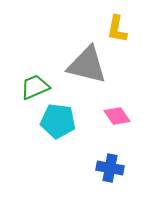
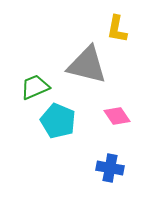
cyan pentagon: rotated 16 degrees clockwise
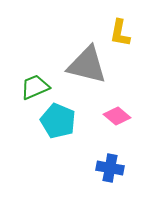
yellow L-shape: moved 3 px right, 4 px down
pink diamond: rotated 16 degrees counterclockwise
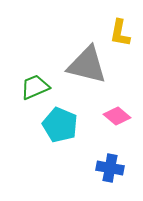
cyan pentagon: moved 2 px right, 4 px down
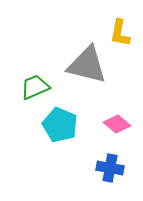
pink diamond: moved 8 px down
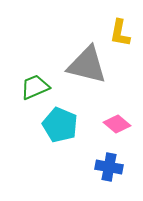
blue cross: moved 1 px left, 1 px up
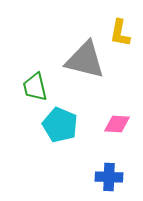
gray triangle: moved 2 px left, 5 px up
green trapezoid: rotated 80 degrees counterclockwise
pink diamond: rotated 36 degrees counterclockwise
blue cross: moved 10 px down; rotated 8 degrees counterclockwise
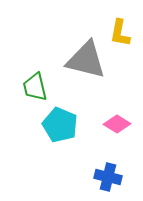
gray triangle: moved 1 px right
pink diamond: rotated 28 degrees clockwise
blue cross: moved 1 px left; rotated 12 degrees clockwise
